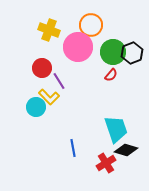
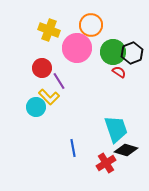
pink circle: moved 1 px left, 1 px down
red semicircle: moved 8 px right, 3 px up; rotated 96 degrees counterclockwise
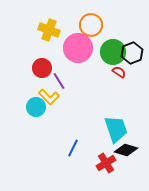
pink circle: moved 1 px right
blue line: rotated 36 degrees clockwise
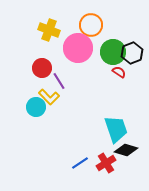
blue line: moved 7 px right, 15 px down; rotated 30 degrees clockwise
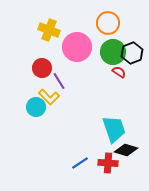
orange circle: moved 17 px right, 2 px up
pink circle: moved 1 px left, 1 px up
cyan trapezoid: moved 2 px left
red cross: moved 2 px right; rotated 36 degrees clockwise
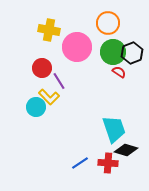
yellow cross: rotated 10 degrees counterclockwise
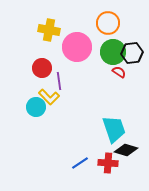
black hexagon: rotated 15 degrees clockwise
purple line: rotated 24 degrees clockwise
